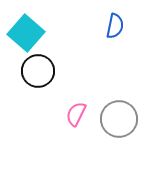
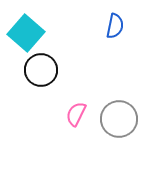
black circle: moved 3 px right, 1 px up
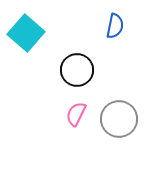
black circle: moved 36 px right
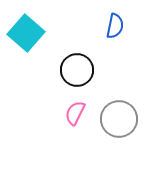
pink semicircle: moved 1 px left, 1 px up
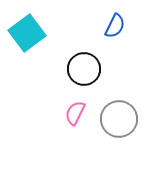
blue semicircle: rotated 15 degrees clockwise
cyan square: moved 1 px right; rotated 12 degrees clockwise
black circle: moved 7 px right, 1 px up
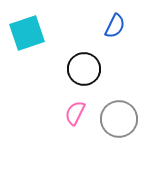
cyan square: rotated 18 degrees clockwise
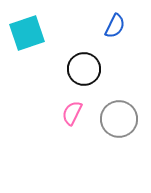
pink semicircle: moved 3 px left
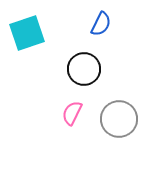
blue semicircle: moved 14 px left, 2 px up
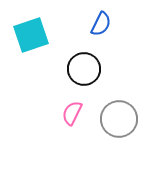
cyan square: moved 4 px right, 2 px down
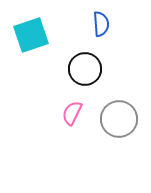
blue semicircle: rotated 30 degrees counterclockwise
black circle: moved 1 px right
